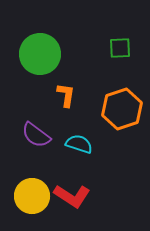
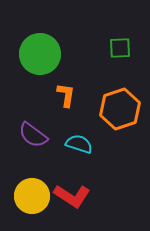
orange hexagon: moved 2 px left
purple semicircle: moved 3 px left
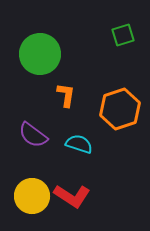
green square: moved 3 px right, 13 px up; rotated 15 degrees counterclockwise
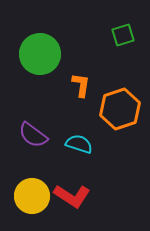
orange L-shape: moved 15 px right, 10 px up
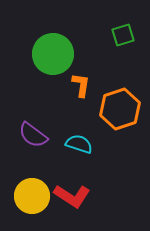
green circle: moved 13 px right
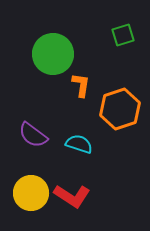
yellow circle: moved 1 px left, 3 px up
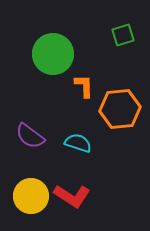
orange L-shape: moved 3 px right, 1 px down; rotated 10 degrees counterclockwise
orange hexagon: rotated 12 degrees clockwise
purple semicircle: moved 3 px left, 1 px down
cyan semicircle: moved 1 px left, 1 px up
yellow circle: moved 3 px down
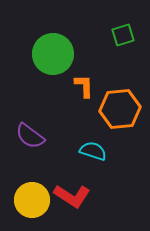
cyan semicircle: moved 15 px right, 8 px down
yellow circle: moved 1 px right, 4 px down
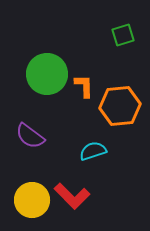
green circle: moved 6 px left, 20 px down
orange hexagon: moved 3 px up
cyan semicircle: rotated 36 degrees counterclockwise
red L-shape: rotated 12 degrees clockwise
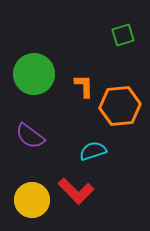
green circle: moved 13 px left
red L-shape: moved 4 px right, 5 px up
